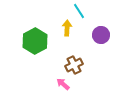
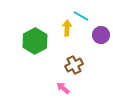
cyan line: moved 2 px right, 5 px down; rotated 28 degrees counterclockwise
pink arrow: moved 4 px down
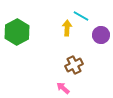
green hexagon: moved 18 px left, 9 px up
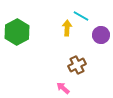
brown cross: moved 3 px right
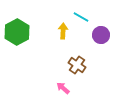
cyan line: moved 1 px down
yellow arrow: moved 4 px left, 3 px down
brown cross: rotated 30 degrees counterclockwise
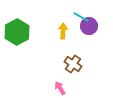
purple circle: moved 12 px left, 9 px up
brown cross: moved 4 px left, 1 px up
pink arrow: moved 3 px left; rotated 16 degrees clockwise
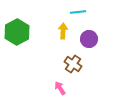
cyan line: moved 3 px left, 5 px up; rotated 35 degrees counterclockwise
purple circle: moved 13 px down
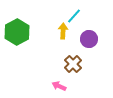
cyan line: moved 4 px left, 4 px down; rotated 42 degrees counterclockwise
brown cross: rotated 12 degrees clockwise
pink arrow: moved 1 px left, 2 px up; rotated 32 degrees counterclockwise
